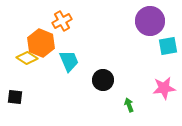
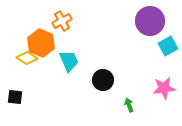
cyan square: rotated 18 degrees counterclockwise
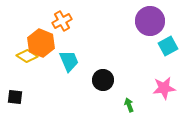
yellow diamond: moved 2 px up
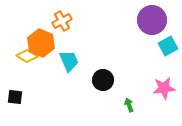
purple circle: moved 2 px right, 1 px up
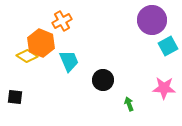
pink star: rotated 10 degrees clockwise
green arrow: moved 1 px up
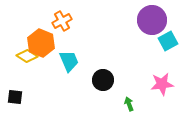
cyan square: moved 5 px up
pink star: moved 2 px left, 4 px up; rotated 10 degrees counterclockwise
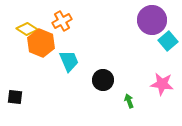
cyan square: rotated 12 degrees counterclockwise
yellow diamond: moved 27 px up
pink star: rotated 15 degrees clockwise
green arrow: moved 3 px up
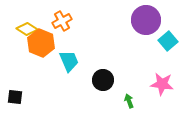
purple circle: moved 6 px left
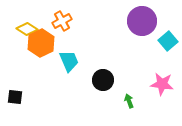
purple circle: moved 4 px left, 1 px down
orange hexagon: rotated 12 degrees clockwise
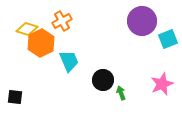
yellow diamond: rotated 15 degrees counterclockwise
cyan square: moved 2 px up; rotated 18 degrees clockwise
pink star: rotated 30 degrees counterclockwise
green arrow: moved 8 px left, 8 px up
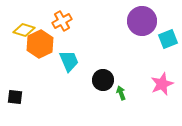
yellow diamond: moved 3 px left, 1 px down
orange hexagon: moved 1 px left, 1 px down
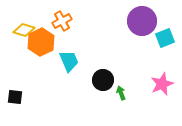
cyan square: moved 3 px left, 1 px up
orange hexagon: moved 1 px right, 2 px up
